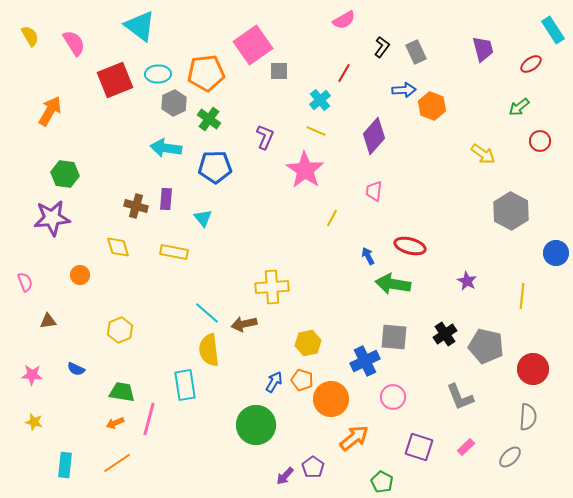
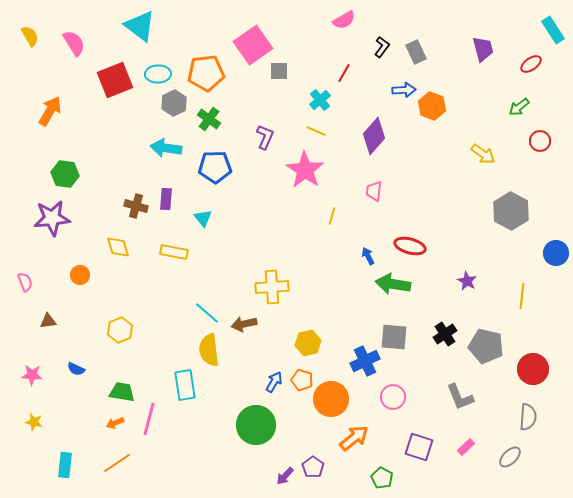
yellow line at (332, 218): moved 2 px up; rotated 12 degrees counterclockwise
green pentagon at (382, 482): moved 4 px up
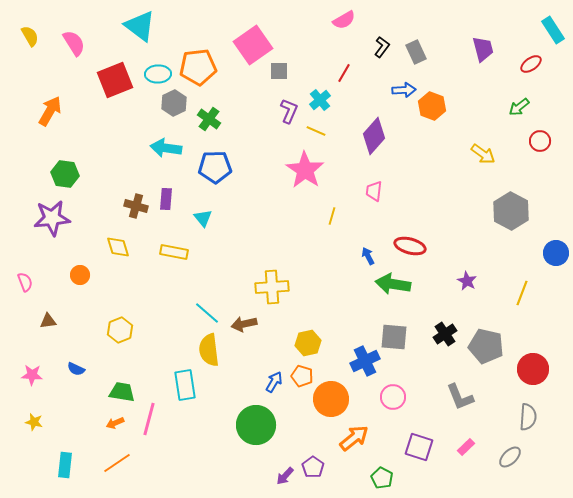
orange pentagon at (206, 73): moved 8 px left, 6 px up
purple L-shape at (265, 137): moved 24 px right, 26 px up
yellow line at (522, 296): moved 3 px up; rotated 15 degrees clockwise
orange pentagon at (302, 380): moved 4 px up
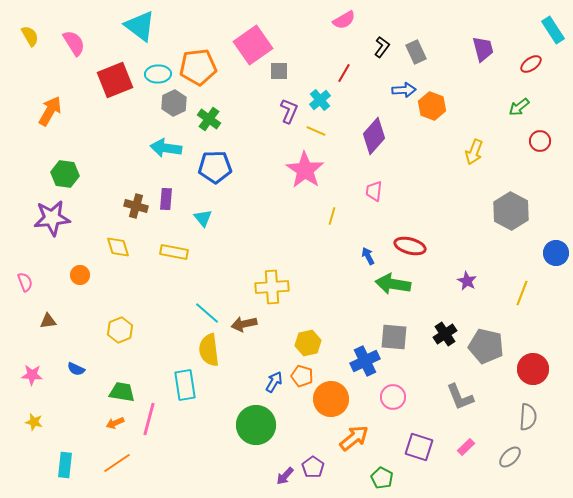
yellow arrow at (483, 154): moved 9 px left, 2 px up; rotated 75 degrees clockwise
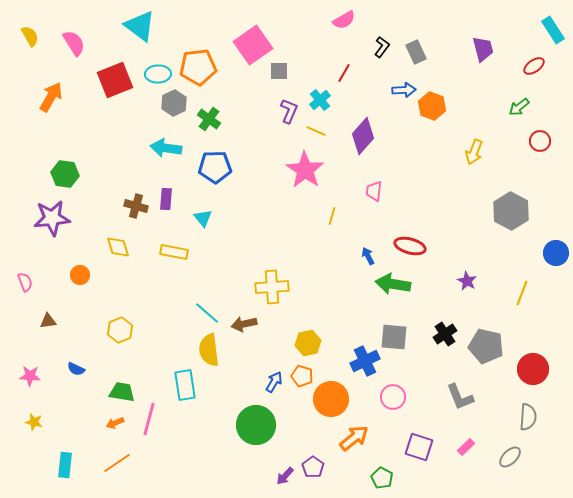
red ellipse at (531, 64): moved 3 px right, 2 px down
orange arrow at (50, 111): moved 1 px right, 14 px up
purple diamond at (374, 136): moved 11 px left
pink star at (32, 375): moved 2 px left, 1 px down
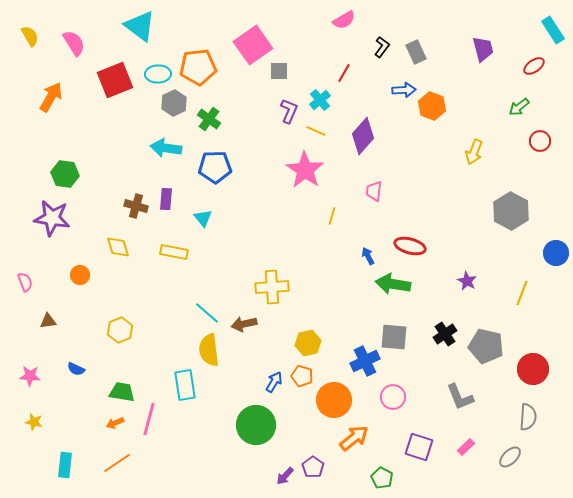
purple star at (52, 218): rotated 15 degrees clockwise
orange circle at (331, 399): moved 3 px right, 1 px down
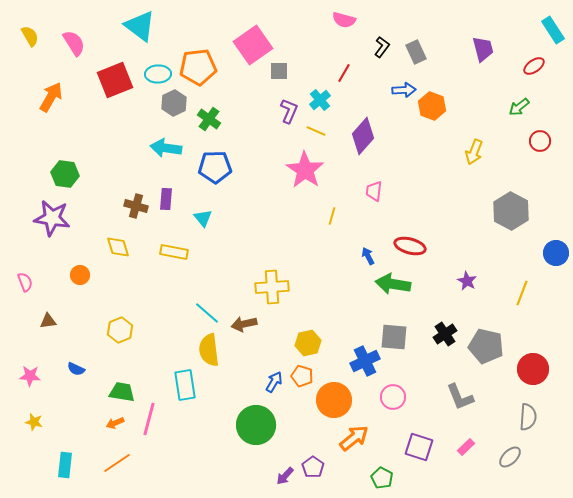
pink semicircle at (344, 20): rotated 45 degrees clockwise
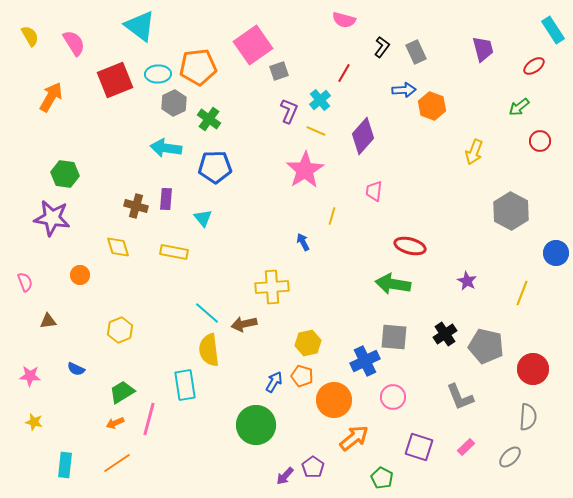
gray square at (279, 71): rotated 18 degrees counterclockwise
pink star at (305, 170): rotated 6 degrees clockwise
blue arrow at (368, 256): moved 65 px left, 14 px up
green trapezoid at (122, 392): rotated 40 degrees counterclockwise
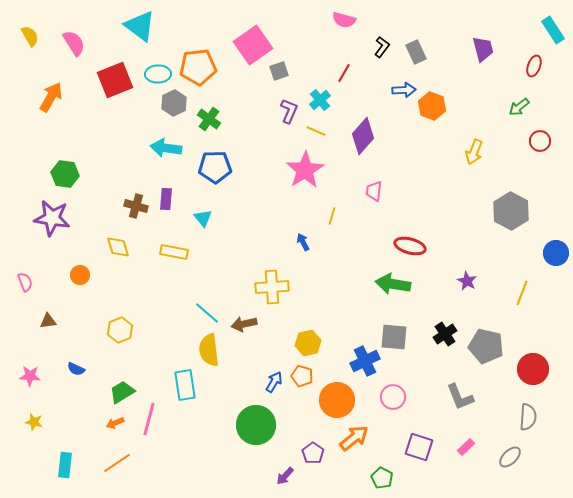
red ellipse at (534, 66): rotated 35 degrees counterclockwise
orange circle at (334, 400): moved 3 px right
purple pentagon at (313, 467): moved 14 px up
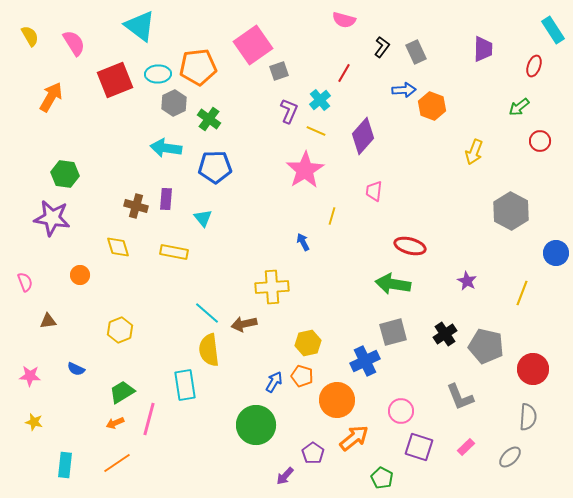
purple trapezoid at (483, 49): rotated 16 degrees clockwise
gray square at (394, 337): moved 1 px left, 5 px up; rotated 20 degrees counterclockwise
pink circle at (393, 397): moved 8 px right, 14 px down
